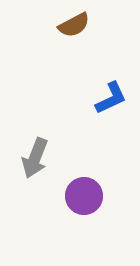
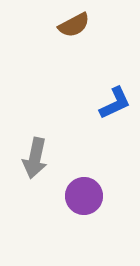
blue L-shape: moved 4 px right, 5 px down
gray arrow: rotated 9 degrees counterclockwise
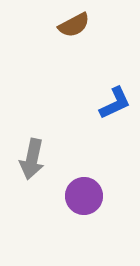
gray arrow: moved 3 px left, 1 px down
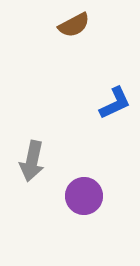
gray arrow: moved 2 px down
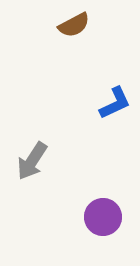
gray arrow: rotated 21 degrees clockwise
purple circle: moved 19 px right, 21 px down
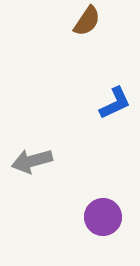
brown semicircle: moved 13 px right, 4 px up; rotated 28 degrees counterclockwise
gray arrow: rotated 42 degrees clockwise
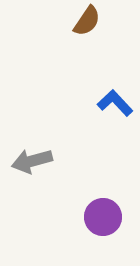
blue L-shape: rotated 108 degrees counterclockwise
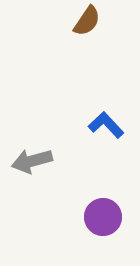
blue L-shape: moved 9 px left, 22 px down
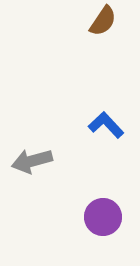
brown semicircle: moved 16 px right
